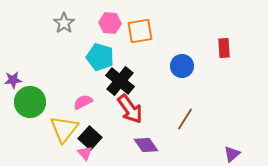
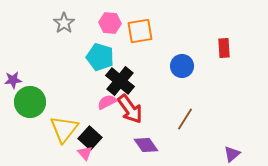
pink semicircle: moved 24 px right
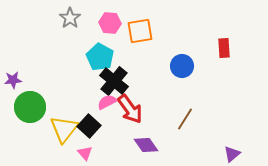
gray star: moved 6 px right, 5 px up
cyan pentagon: rotated 12 degrees clockwise
black cross: moved 6 px left
green circle: moved 5 px down
black square: moved 1 px left, 12 px up
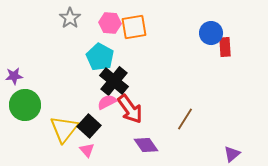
orange square: moved 6 px left, 4 px up
red rectangle: moved 1 px right, 1 px up
blue circle: moved 29 px right, 33 px up
purple star: moved 1 px right, 4 px up
green circle: moved 5 px left, 2 px up
pink triangle: moved 2 px right, 3 px up
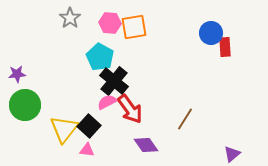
purple star: moved 3 px right, 2 px up
pink triangle: rotated 42 degrees counterclockwise
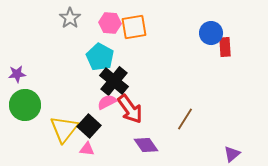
pink triangle: moved 1 px up
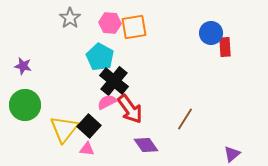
purple star: moved 6 px right, 8 px up; rotated 18 degrees clockwise
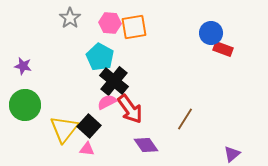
red rectangle: moved 2 px left, 2 px down; rotated 66 degrees counterclockwise
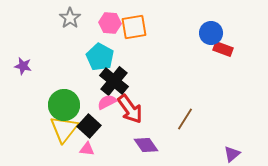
green circle: moved 39 px right
